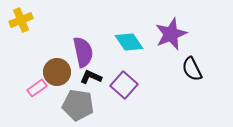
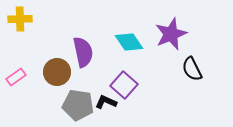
yellow cross: moved 1 px left, 1 px up; rotated 20 degrees clockwise
black L-shape: moved 15 px right, 25 px down
pink rectangle: moved 21 px left, 11 px up
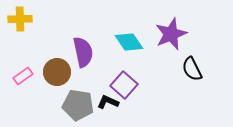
pink rectangle: moved 7 px right, 1 px up
black L-shape: moved 2 px right
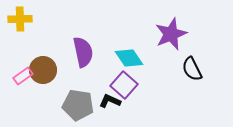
cyan diamond: moved 16 px down
brown circle: moved 14 px left, 2 px up
black L-shape: moved 2 px right, 1 px up
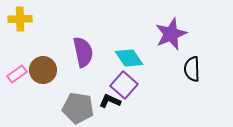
black semicircle: rotated 25 degrees clockwise
pink rectangle: moved 6 px left, 2 px up
gray pentagon: moved 3 px down
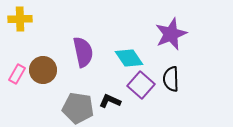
black semicircle: moved 21 px left, 10 px down
pink rectangle: rotated 24 degrees counterclockwise
purple square: moved 17 px right
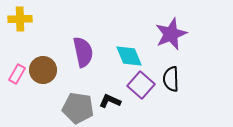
cyan diamond: moved 2 px up; rotated 12 degrees clockwise
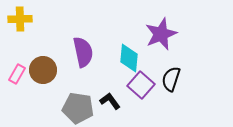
purple star: moved 10 px left
cyan diamond: moved 2 px down; rotated 28 degrees clockwise
black semicircle: rotated 20 degrees clockwise
black L-shape: rotated 30 degrees clockwise
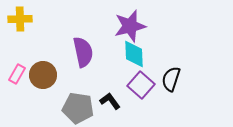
purple star: moved 31 px left, 8 px up; rotated 8 degrees clockwise
cyan diamond: moved 5 px right, 4 px up; rotated 8 degrees counterclockwise
brown circle: moved 5 px down
